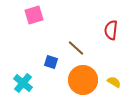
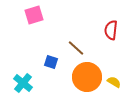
orange circle: moved 4 px right, 3 px up
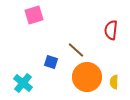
brown line: moved 2 px down
yellow semicircle: rotated 120 degrees counterclockwise
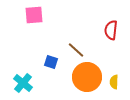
pink square: rotated 12 degrees clockwise
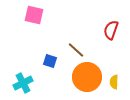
pink square: rotated 18 degrees clockwise
red semicircle: rotated 12 degrees clockwise
blue square: moved 1 px left, 1 px up
cyan cross: rotated 24 degrees clockwise
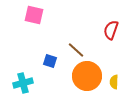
orange circle: moved 1 px up
cyan cross: rotated 12 degrees clockwise
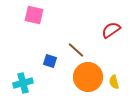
red semicircle: rotated 36 degrees clockwise
orange circle: moved 1 px right, 1 px down
yellow semicircle: rotated 16 degrees counterclockwise
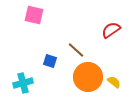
yellow semicircle: rotated 144 degrees clockwise
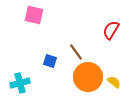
red semicircle: rotated 24 degrees counterclockwise
brown line: moved 2 px down; rotated 12 degrees clockwise
cyan cross: moved 3 px left
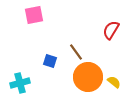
pink square: rotated 24 degrees counterclockwise
